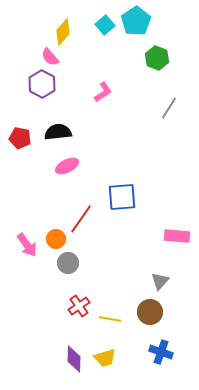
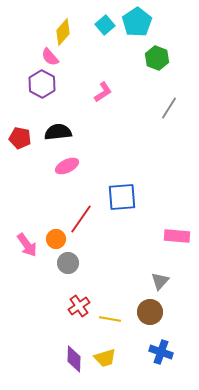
cyan pentagon: moved 1 px right, 1 px down
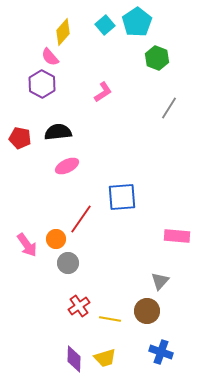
brown circle: moved 3 px left, 1 px up
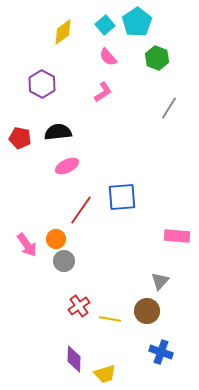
yellow diamond: rotated 12 degrees clockwise
pink semicircle: moved 58 px right
red line: moved 9 px up
gray circle: moved 4 px left, 2 px up
yellow trapezoid: moved 16 px down
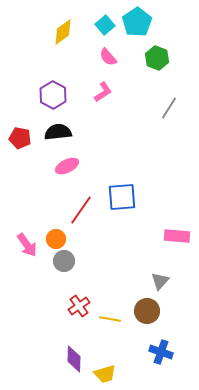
purple hexagon: moved 11 px right, 11 px down
